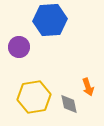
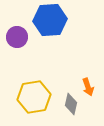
purple circle: moved 2 px left, 10 px up
gray diamond: moved 2 px right; rotated 25 degrees clockwise
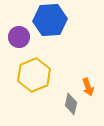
purple circle: moved 2 px right
yellow hexagon: moved 22 px up; rotated 12 degrees counterclockwise
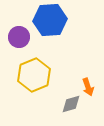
gray diamond: rotated 60 degrees clockwise
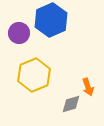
blue hexagon: moved 1 px right; rotated 20 degrees counterclockwise
purple circle: moved 4 px up
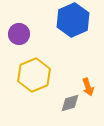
blue hexagon: moved 22 px right
purple circle: moved 1 px down
gray diamond: moved 1 px left, 1 px up
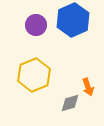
purple circle: moved 17 px right, 9 px up
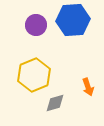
blue hexagon: rotated 20 degrees clockwise
gray diamond: moved 15 px left
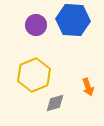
blue hexagon: rotated 8 degrees clockwise
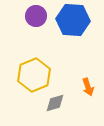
purple circle: moved 9 px up
